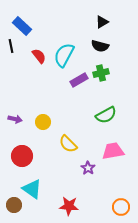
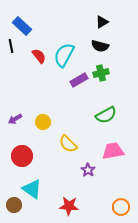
purple arrow: rotated 136 degrees clockwise
purple star: moved 2 px down
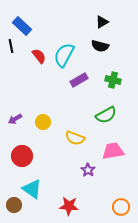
green cross: moved 12 px right, 7 px down; rotated 28 degrees clockwise
yellow semicircle: moved 7 px right, 6 px up; rotated 24 degrees counterclockwise
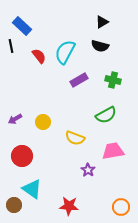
cyan semicircle: moved 1 px right, 3 px up
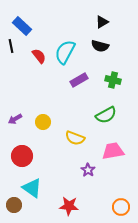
cyan triangle: moved 1 px up
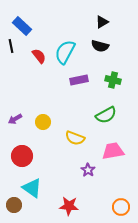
purple rectangle: rotated 18 degrees clockwise
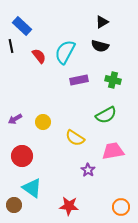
yellow semicircle: rotated 12 degrees clockwise
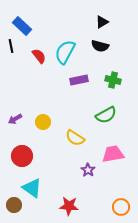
pink trapezoid: moved 3 px down
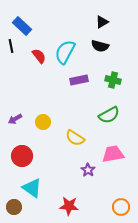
green semicircle: moved 3 px right
brown circle: moved 2 px down
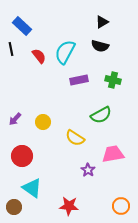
black line: moved 3 px down
green semicircle: moved 8 px left
purple arrow: rotated 16 degrees counterclockwise
orange circle: moved 1 px up
